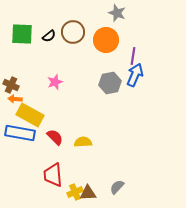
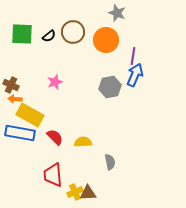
gray hexagon: moved 4 px down
gray semicircle: moved 7 px left, 25 px up; rotated 126 degrees clockwise
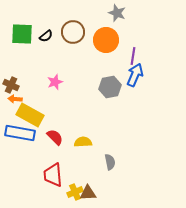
black semicircle: moved 3 px left
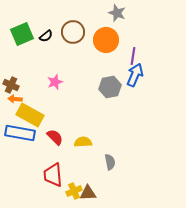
green square: rotated 25 degrees counterclockwise
yellow cross: moved 1 px left, 1 px up
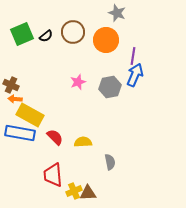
pink star: moved 23 px right
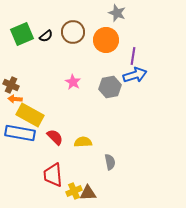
blue arrow: rotated 50 degrees clockwise
pink star: moved 5 px left; rotated 21 degrees counterclockwise
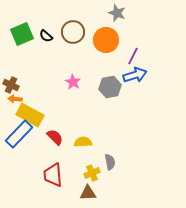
black semicircle: rotated 80 degrees clockwise
purple line: rotated 18 degrees clockwise
blue rectangle: moved 1 px left, 1 px down; rotated 56 degrees counterclockwise
yellow cross: moved 18 px right, 18 px up
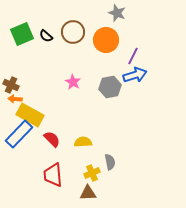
red semicircle: moved 3 px left, 2 px down
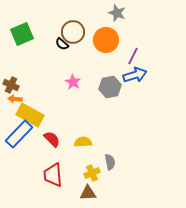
black semicircle: moved 16 px right, 8 px down
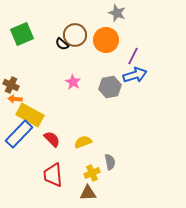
brown circle: moved 2 px right, 3 px down
yellow semicircle: rotated 18 degrees counterclockwise
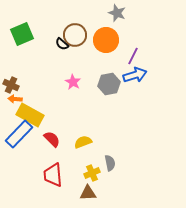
gray hexagon: moved 1 px left, 3 px up
gray semicircle: moved 1 px down
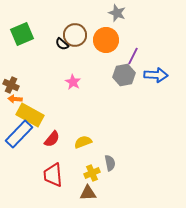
blue arrow: moved 21 px right; rotated 20 degrees clockwise
gray hexagon: moved 15 px right, 9 px up
red semicircle: rotated 84 degrees clockwise
